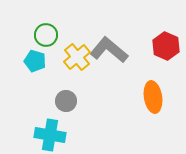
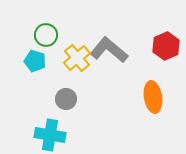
red hexagon: rotated 12 degrees clockwise
yellow cross: moved 1 px down
gray circle: moved 2 px up
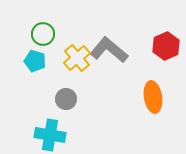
green circle: moved 3 px left, 1 px up
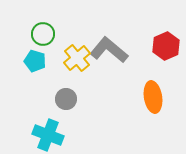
cyan cross: moved 2 px left; rotated 12 degrees clockwise
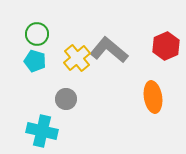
green circle: moved 6 px left
cyan cross: moved 6 px left, 4 px up; rotated 8 degrees counterclockwise
